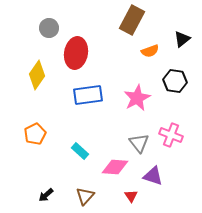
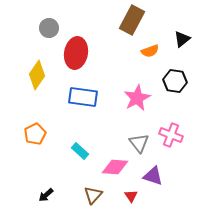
blue rectangle: moved 5 px left, 2 px down; rotated 16 degrees clockwise
brown triangle: moved 8 px right, 1 px up
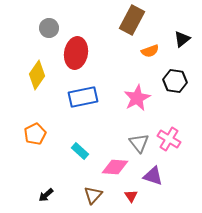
blue rectangle: rotated 20 degrees counterclockwise
pink cross: moved 2 px left, 4 px down; rotated 10 degrees clockwise
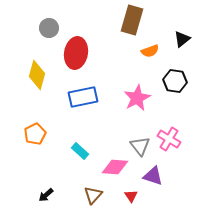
brown rectangle: rotated 12 degrees counterclockwise
yellow diamond: rotated 20 degrees counterclockwise
gray triangle: moved 1 px right, 3 px down
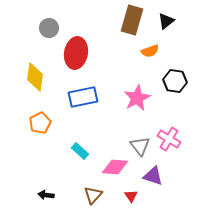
black triangle: moved 16 px left, 18 px up
yellow diamond: moved 2 px left, 2 px down; rotated 8 degrees counterclockwise
orange pentagon: moved 5 px right, 11 px up
black arrow: rotated 49 degrees clockwise
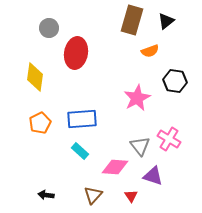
blue rectangle: moved 1 px left, 22 px down; rotated 8 degrees clockwise
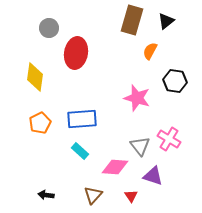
orange semicircle: rotated 138 degrees clockwise
pink star: rotated 28 degrees counterclockwise
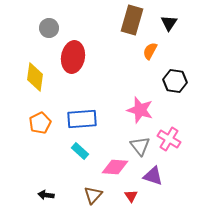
black triangle: moved 3 px right, 2 px down; rotated 18 degrees counterclockwise
red ellipse: moved 3 px left, 4 px down
pink star: moved 3 px right, 12 px down
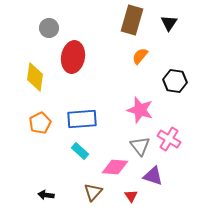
orange semicircle: moved 10 px left, 5 px down; rotated 12 degrees clockwise
brown triangle: moved 3 px up
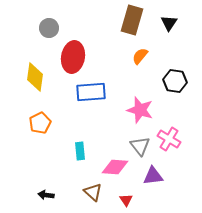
blue rectangle: moved 9 px right, 27 px up
cyan rectangle: rotated 42 degrees clockwise
purple triangle: rotated 25 degrees counterclockwise
brown triangle: rotated 30 degrees counterclockwise
red triangle: moved 5 px left, 4 px down
